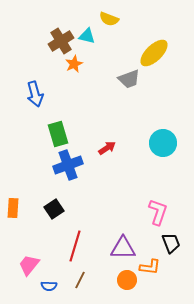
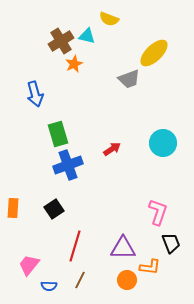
red arrow: moved 5 px right, 1 px down
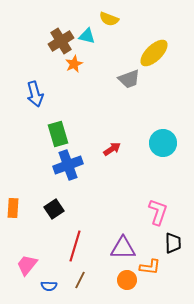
black trapezoid: moved 2 px right; rotated 20 degrees clockwise
pink trapezoid: moved 2 px left
